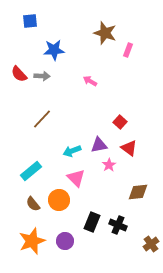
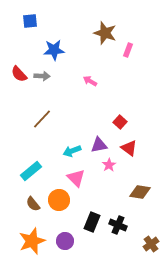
brown diamond: moved 2 px right; rotated 15 degrees clockwise
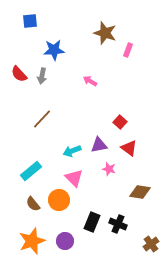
gray arrow: rotated 98 degrees clockwise
pink star: moved 4 px down; rotated 24 degrees counterclockwise
pink triangle: moved 2 px left
black cross: moved 1 px up
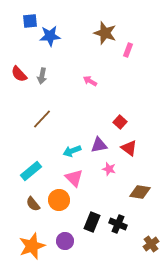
blue star: moved 4 px left, 14 px up
orange star: moved 5 px down
